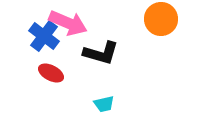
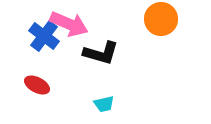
pink arrow: moved 1 px right, 1 px down
red ellipse: moved 14 px left, 12 px down
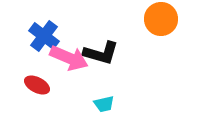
pink arrow: moved 34 px down
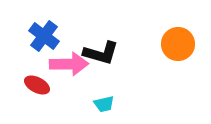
orange circle: moved 17 px right, 25 px down
pink arrow: moved 6 px down; rotated 24 degrees counterclockwise
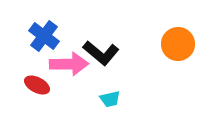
black L-shape: rotated 24 degrees clockwise
cyan trapezoid: moved 6 px right, 5 px up
